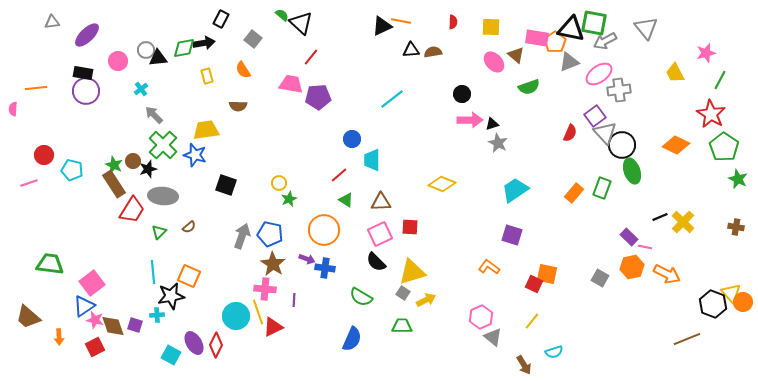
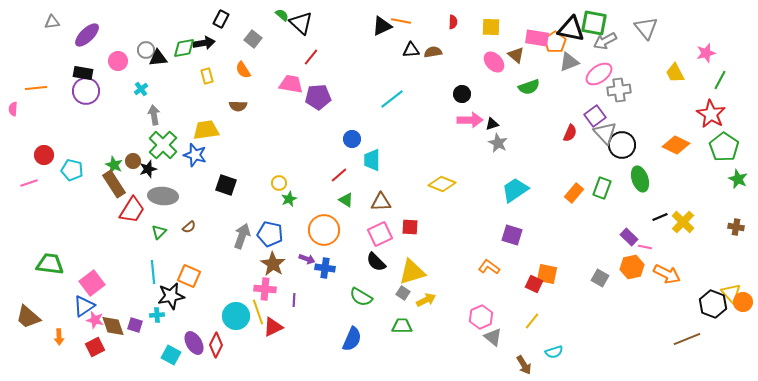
gray arrow at (154, 115): rotated 36 degrees clockwise
green ellipse at (632, 171): moved 8 px right, 8 px down
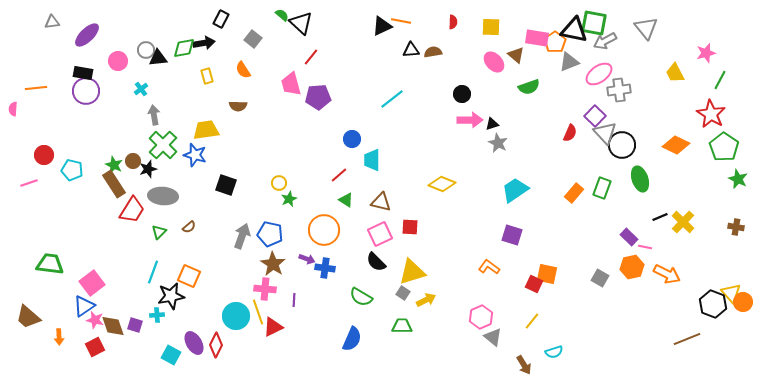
black triangle at (571, 29): moved 3 px right, 1 px down
pink trapezoid at (291, 84): rotated 115 degrees counterclockwise
purple square at (595, 116): rotated 10 degrees counterclockwise
brown triangle at (381, 202): rotated 15 degrees clockwise
cyan line at (153, 272): rotated 25 degrees clockwise
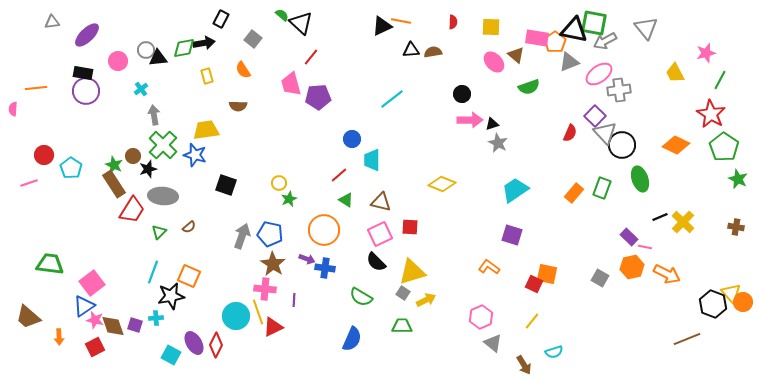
brown circle at (133, 161): moved 5 px up
cyan pentagon at (72, 170): moved 1 px left, 2 px up; rotated 20 degrees clockwise
cyan cross at (157, 315): moved 1 px left, 3 px down
gray triangle at (493, 337): moved 6 px down
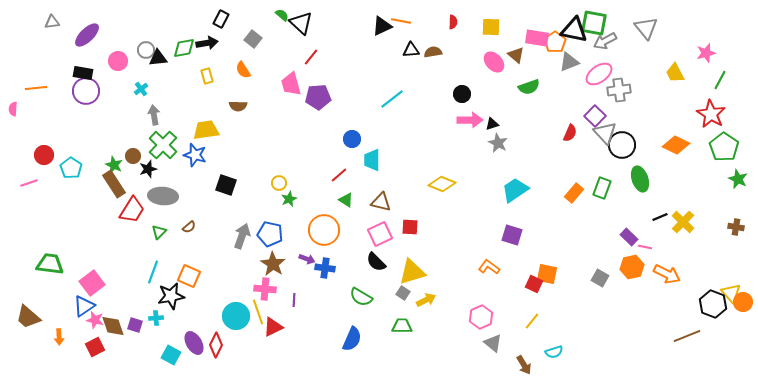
black arrow at (204, 43): moved 3 px right
brown line at (687, 339): moved 3 px up
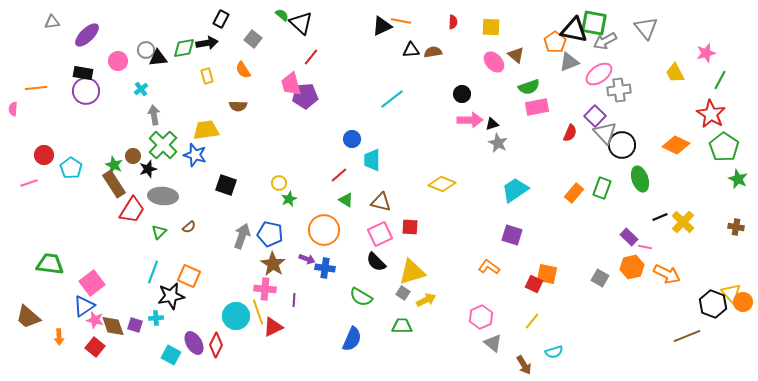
pink rectangle at (537, 38): moved 69 px down; rotated 20 degrees counterclockwise
purple pentagon at (318, 97): moved 13 px left, 1 px up
red square at (95, 347): rotated 24 degrees counterclockwise
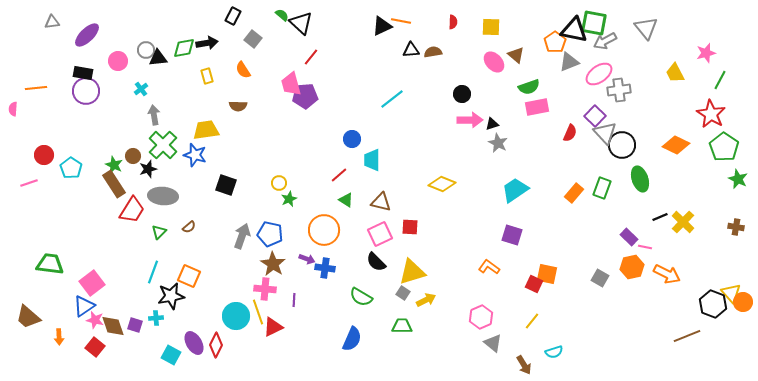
black rectangle at (221, 19): moved 12 px right, 3 px up
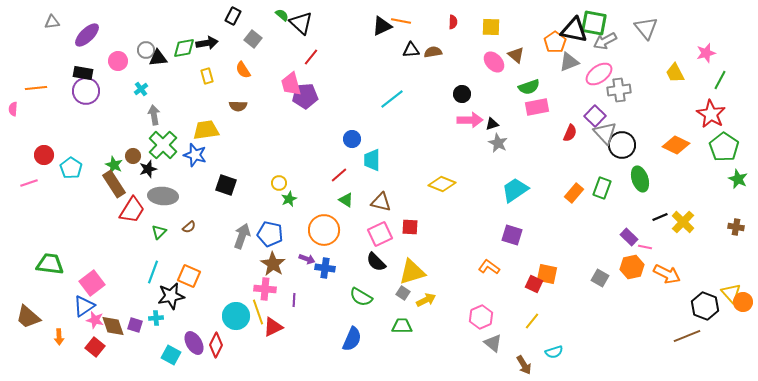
black hexagon at (713, 304): moved 8 px left, 2 px down
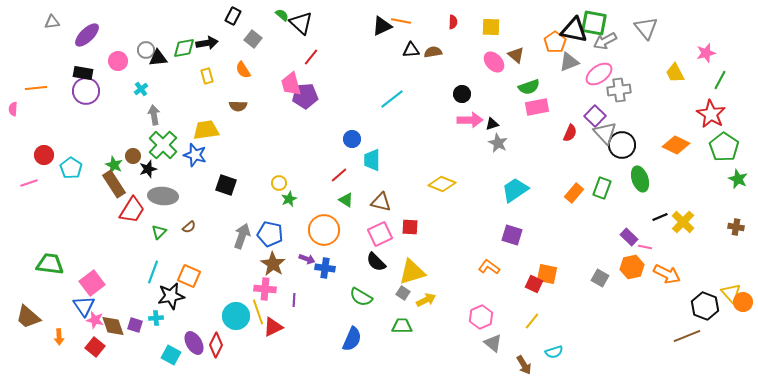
blue triangle at (84, 306): rotated 30 degrees counterclockwise
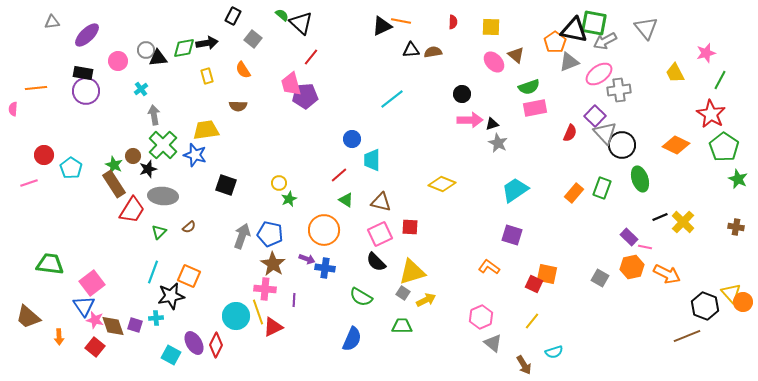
pink rectangle at (537, 107): moved 2 px left, 1 px down
